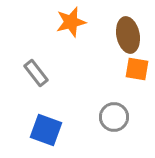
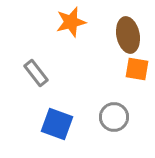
blue square: moved 11 px right, 6 px up
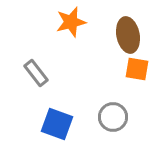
gray circle: moved 1 px left
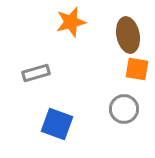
gray rectangle: rotated 68 degrees counterclockwise
gray circle: moved 11 px right, 8 px up
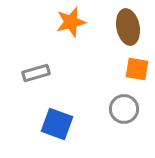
brown ellipse: moved 8 px up
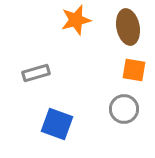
orange star: moved 5 px right, 2 px up
orange square: moved 3 px left, 1 px down
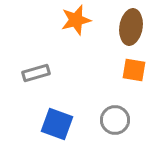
brown ellipse: moved 3 px right; rotated 20 degrees clockwise
gray circle: moved 9 px left, 11 px down
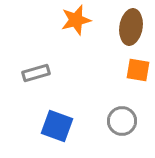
orange square: moved 4 px right
gray circle: moved 7 px right, 1 px down
blue square: moved 2 px down
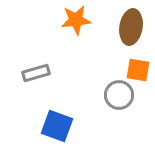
orange star: rotated 8 degrees clockwise
gray circle: moved 3 px left, 26 px up
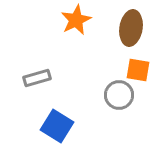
orange star: rotated 20 degrees counterclockwise
brown ellipse: moved 1 px down
gray rectangle: moved 1 px right, 5 px down
blue square: rotated 12 degrees clockwise
